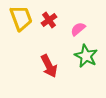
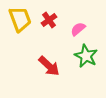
yellow trapezoid: moved 1 px left, 1 px down
red arrow: rotated 20 degrees counterclockwise
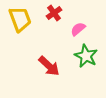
red cross: moved 5 px right, 7 px up
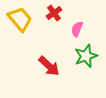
yellow trapezoid: rotated 20 degrees counterclockwise
pink semicircle: moved 1 px left; rotated 28 degrees counterclockwise
green star: rotated 25 degrees clockwise
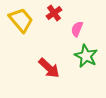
yellow trapezoid: moved 1 px right, 1 px down
green star: rotated 25 degrees counterclockwise
red arrow: moved 2 px down
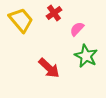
pink semicircle: rotated 21 degrees clockwise
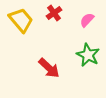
pink semicircle: moved 10 px right, 9 px up
green star: moved 2 px right, 1 px up
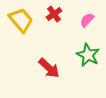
red cross: moved 1 px down
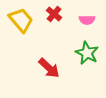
red cross: rotated 14 degrees counterclockwise
pink semicircle: rotated 133 degrees counterclockwise
green star: moved 1 px left, 2 px up
